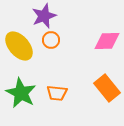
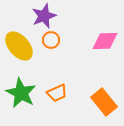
pink diamond: moved 2 px left
orange rectangle: moved 3 px left, 14 px down
orange trapezoid: rotated 30 degrees counterclockwise
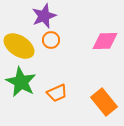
yellow ellipse: rotated 16 degrees counterclockwise
green star: moved 11 px up
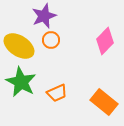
pink diamond: rotated 44 degrees counterclockwise
orange rectangle: rotated 12 degrees counterclockwise
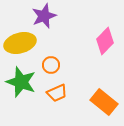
orange circle: moved 25 px down
yellow ellipse: moved 1 px right, 3 px up; rotated 48 degrees counterclockwise
green star: rotated 8 degrees counterclockwise
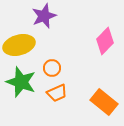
yellow ellipse: moved 1 px left, 2 px down
orange circle: moved 1 px right, 3 px down
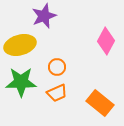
pink diamond: moved 1 px right; rotated 16 degrees counterclockwise
yellow ellipse: moved 1 px right
orange circle: moved 5 px right, 1 px up
green star: rotated 20 degrees counterclockwise
orange rectangle: moved 4 px left, 1 px down
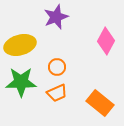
purple star: moved 12 px right, 1 px down
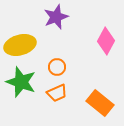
green star: rotated 20 degrees clockwise
